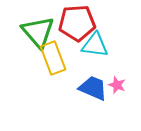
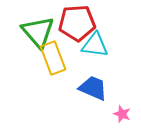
pink star: moved 5 px right, 29 px down
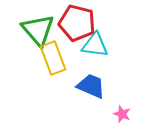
red pentagon: rotated 18 degrees clockwise
green triangle: moved 2 px up
blue trapezoid: moved 2 px left, 2 px up
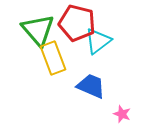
cyan triangle: moved 3 px right, 4 px up; rotated 44 degrees counterclockwise
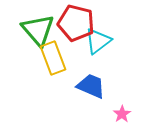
red pentagon: moved 1 px left
pink star: rotated 18 degrees clockwise
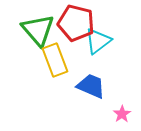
yellow rectangle: moved 2 px right, 2 px down
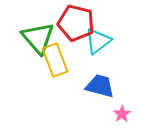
green triangle: moved 8 px down
blue trapezoid: moved 9 px right; rotated 8 degrees counterclockwise
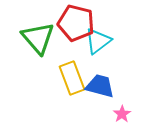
yellow rectangle: moved 17 px right, 18 px down
